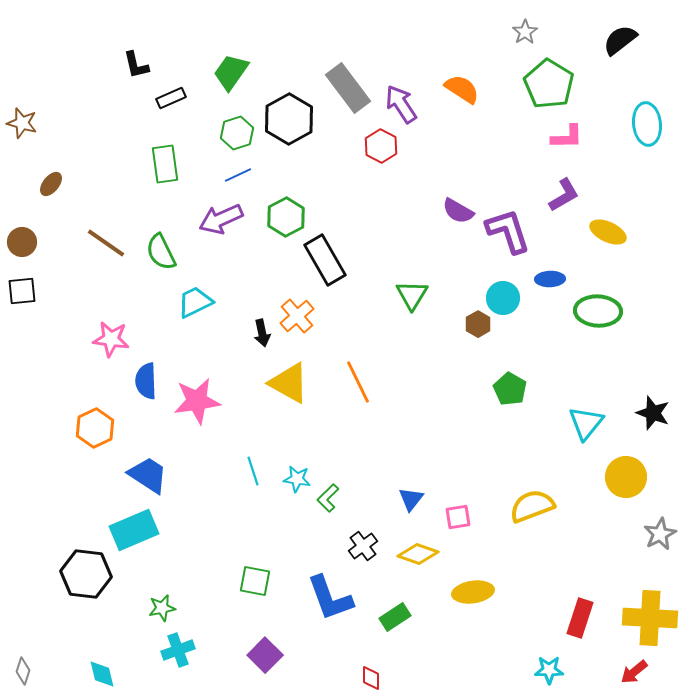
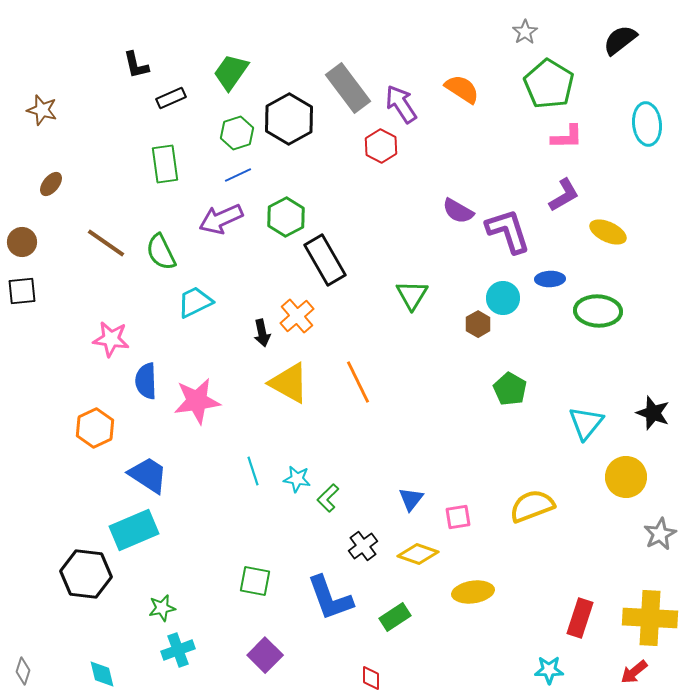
brown star at (22, 123): moved 20 px right, 13 px up
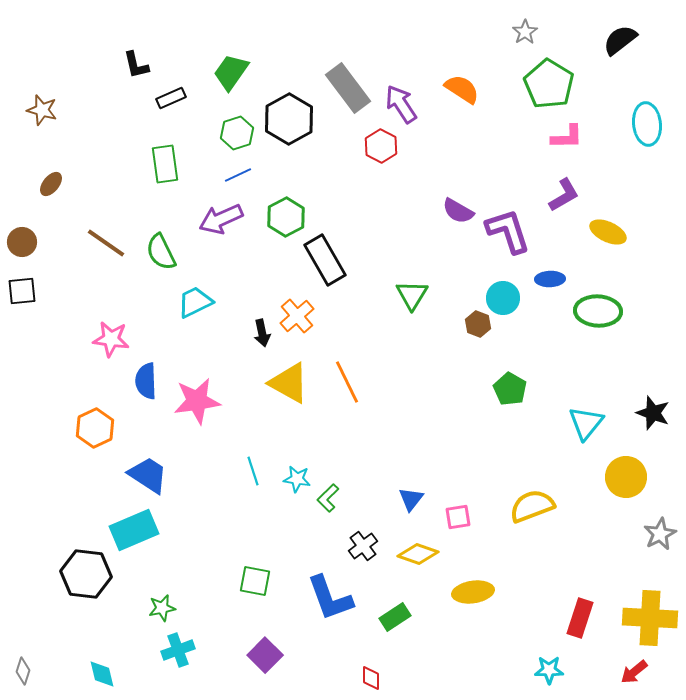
brown hexagon at (478, 324): rotated 10 degrees counterclockwise
orange line at (358, 382): moved 11 px left
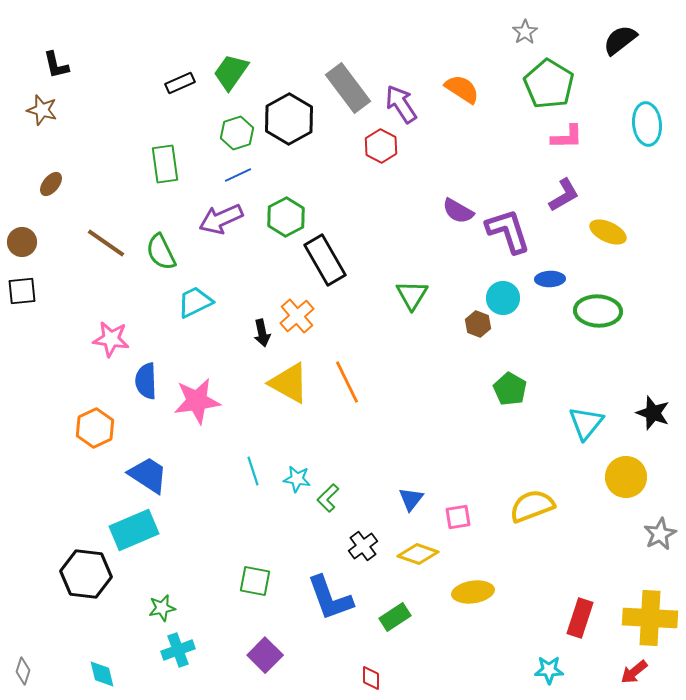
black L-shape at (136, 65): moved 80 px left
black rectangle at (171, 98): moved 9 px right, 15 px up
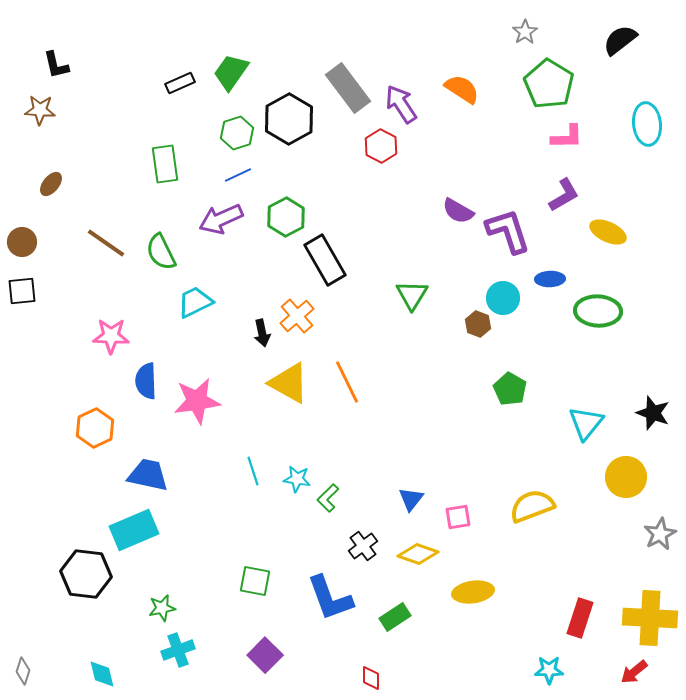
brown star at (42, 110): moved 2 px left; rotated 12 degrees counterclockwise
pink star at (111, 339): moved 3 px up; rotated 6 degrees counterclockwise
blue trapezoid at (148, 475): rotated 21 degrees counterclockwise
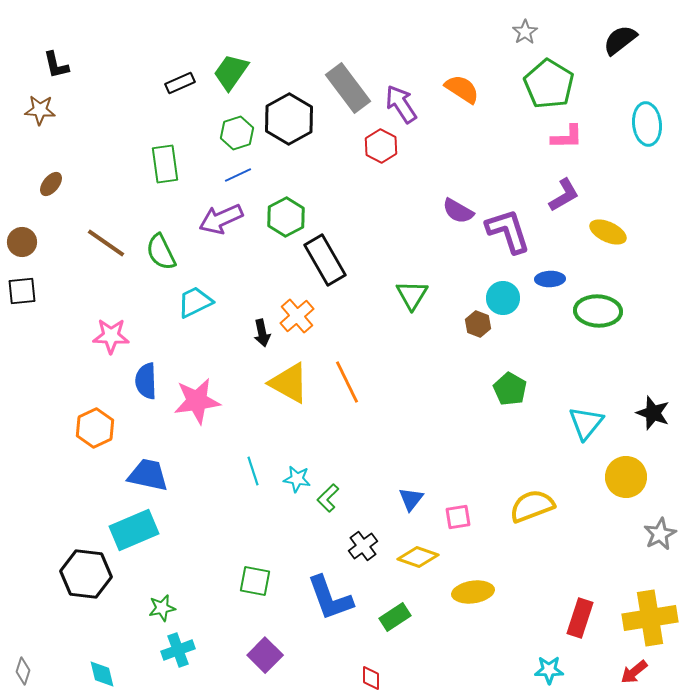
yellow diamond at (418, 554): moved 3 px down
yellow cross at (650, 618): rotated 12 degrees counterclockwise
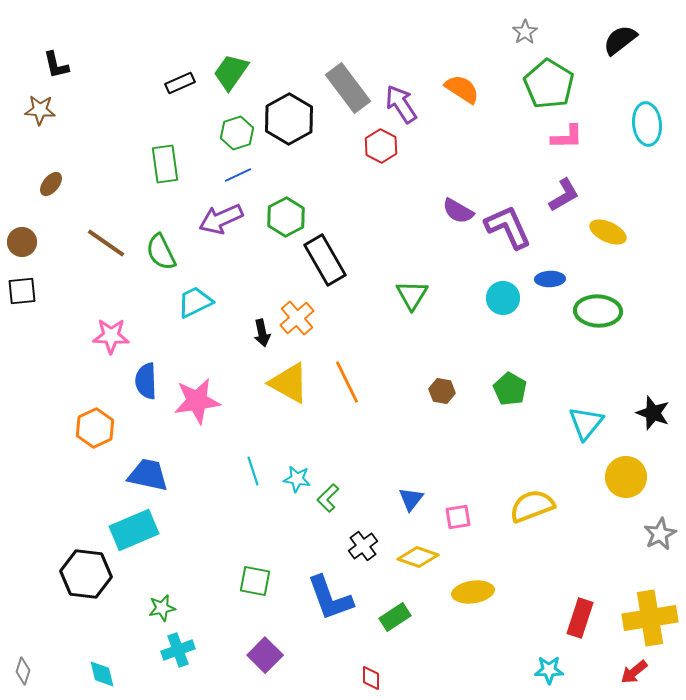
purple L-shape at (508, 231): moved 4 px up; rotated 6 degrees counterclockwise
orange cross at (297, 316): moved 2 px down
brown hexagon at (478, 324): moved 36 px left, 67 px down; rotated 10 degrees counterclockwise
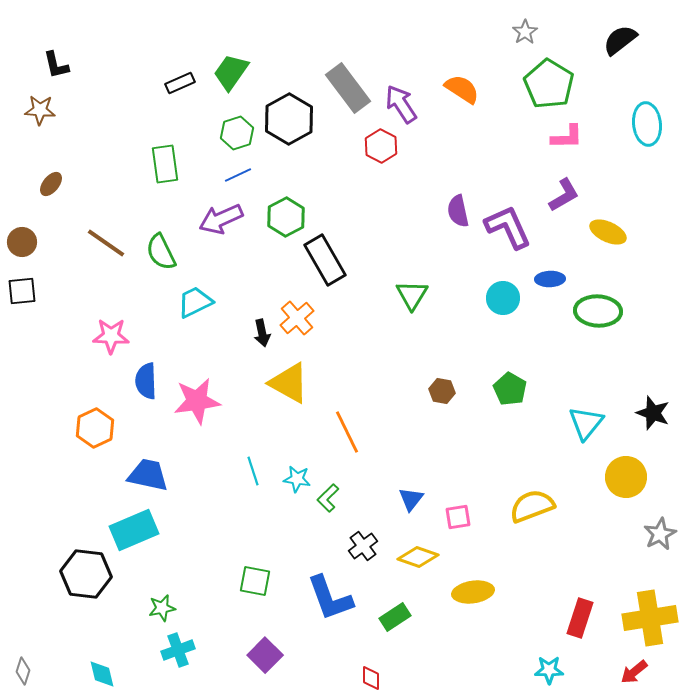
purple semicircle at (458, 211): rotated 48 degrees clockwise
orange line at (347, 382): moved 50 px down
